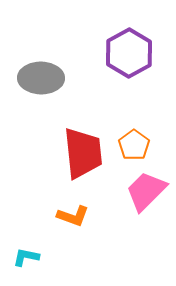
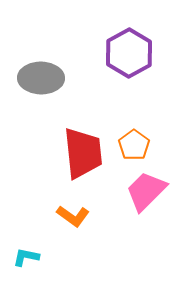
orange L-shape: rotated 16 degrees clockwise
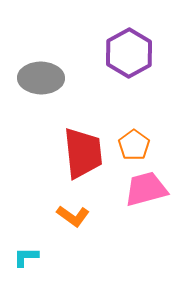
pink trapezoid: moved 2 px up; rotated 30 degrees clockwise
cyan L-shape: rotated 12 degrees counterclockwise
